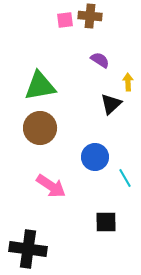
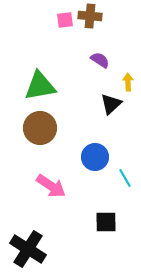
black cross: rotated 24 degrees clockwise
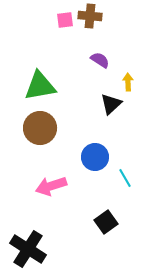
pink arrow: rotated 128 degrees clockwise
black square: rotated 35 degrees counterclockwise
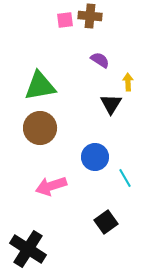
black triangle: rotated 15 degrees counterclockwise
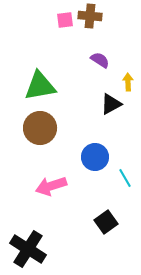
black triangle: rotated 30 degrees clockwise
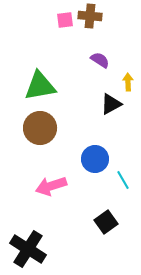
blue circle: moved 2 px down
cyan line: moved 2 px left, 2 px down
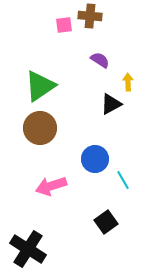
pink square: moved 1 px left, 5 px down
green triangle: rotated 24 degrees counterclockwise
